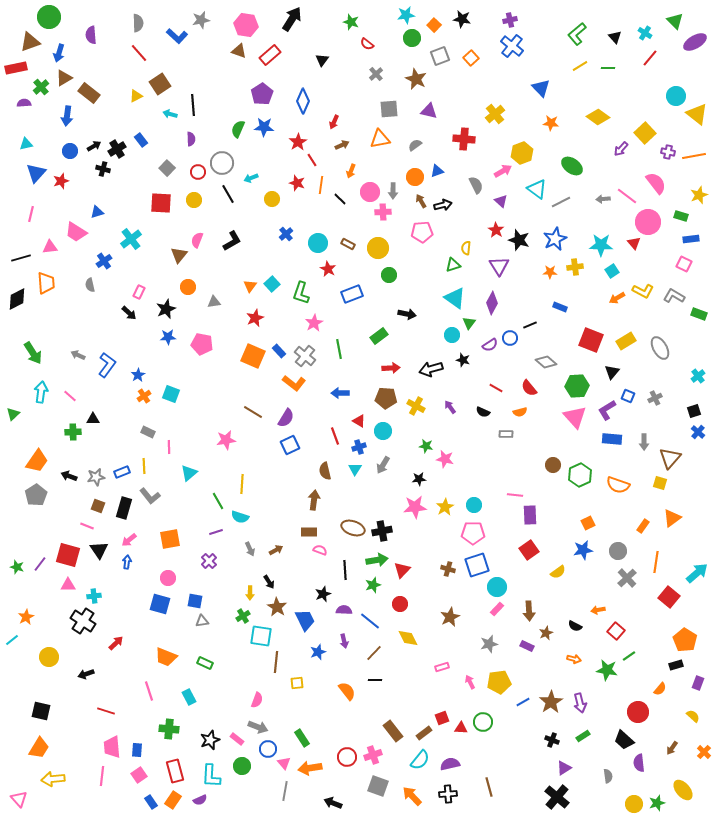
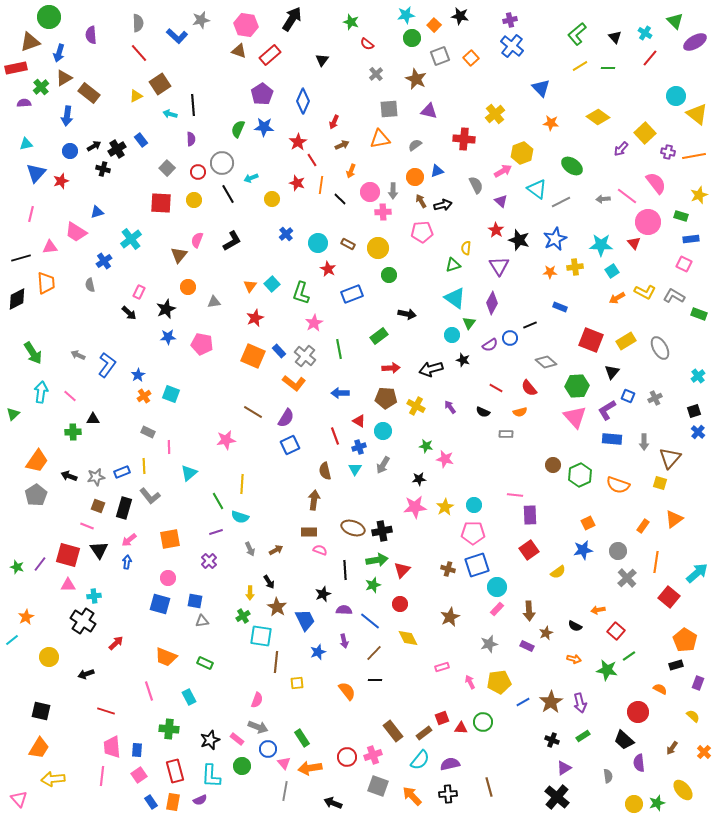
black star at (462, 19): moved 2 px left, 3 px up
yellow L-shape at (643, 291): moved 2 px right, 1 px down
orange triangle at (672, 518): moved 2 px right, 1 px down
orange semicircle at (660, 689): rotated 104 degrees counterclockwise
orange rectangle at (173, 800): moved 2 px down; rotated 24 degrees counterclockwise
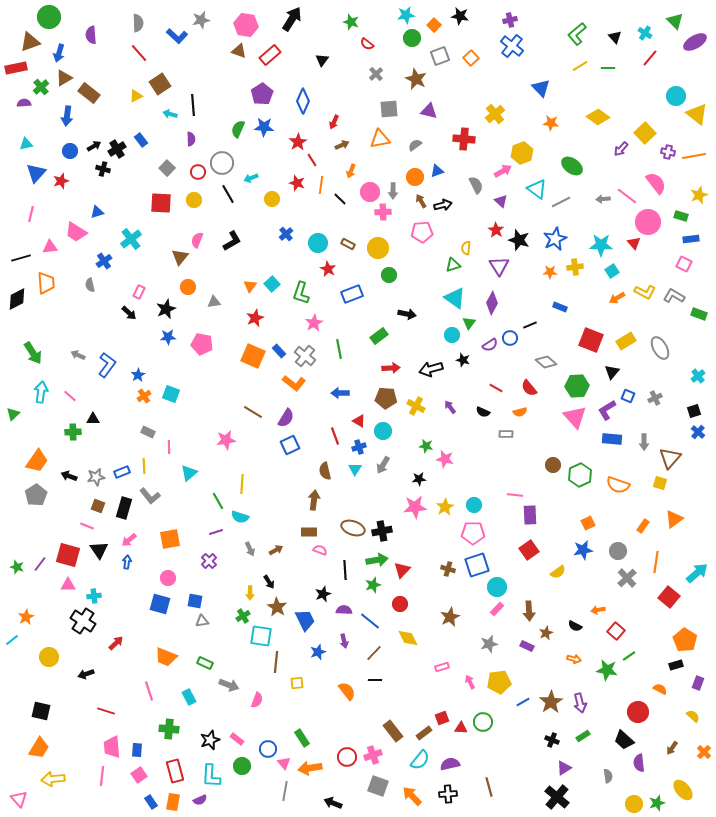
brown triangle at (179, 255): moved 1 px right, 2 px down
gray arrow at (258, 727): moved 29 px left, 42 px up
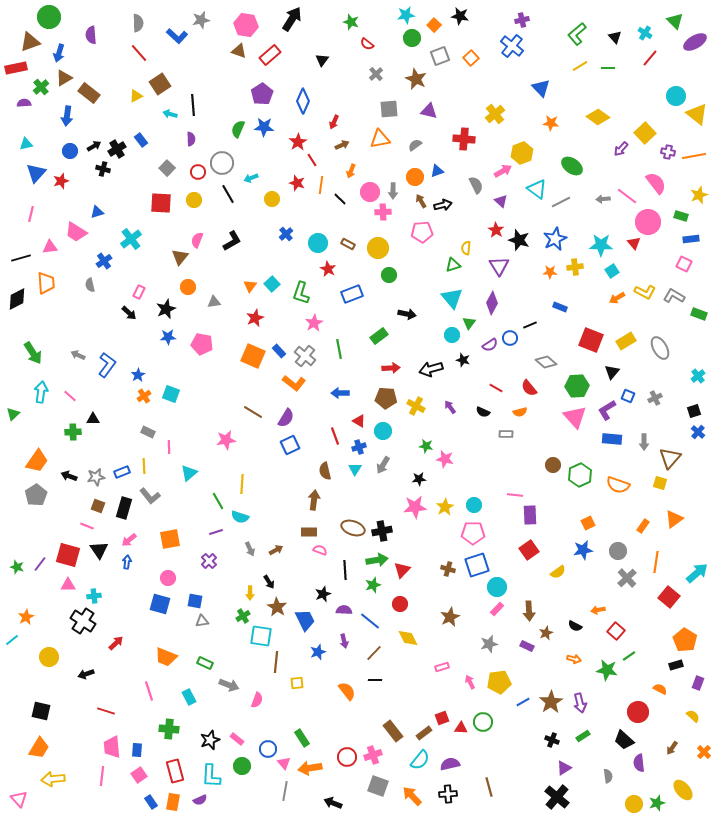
purple cross at (510, 20): moved 12 px right
cyan triangle at (455, 298): moved 3 px left; rotated 15 degrees clockwise
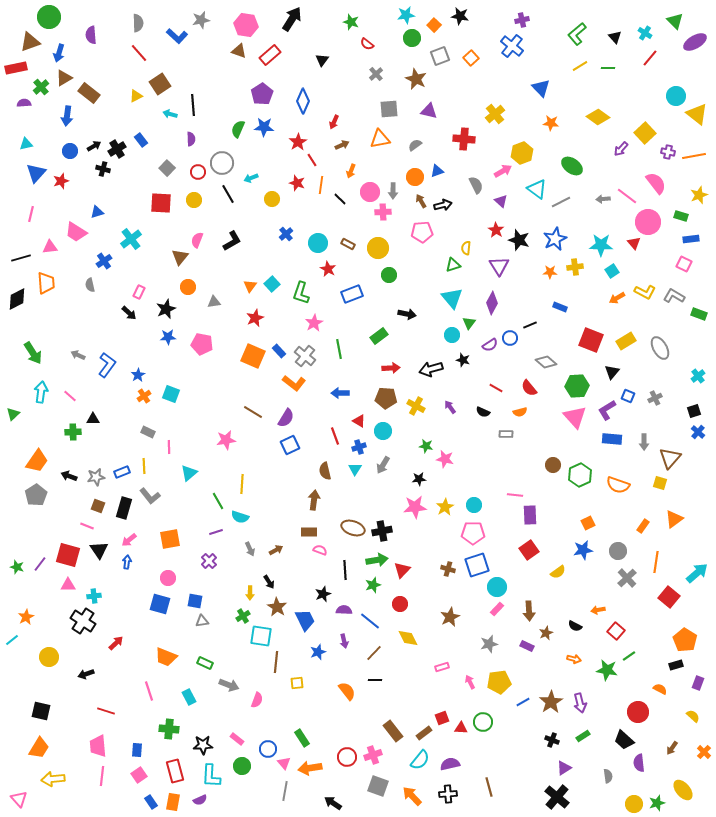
black star at (210, 740): moved 7 px left, 5 px down; rotated 18 degrees clockwise
pink trapezoid at (112, 747): moved 14 px left, 1 px up
black arrow at (333, 803): rotated 12 degrees clockwise
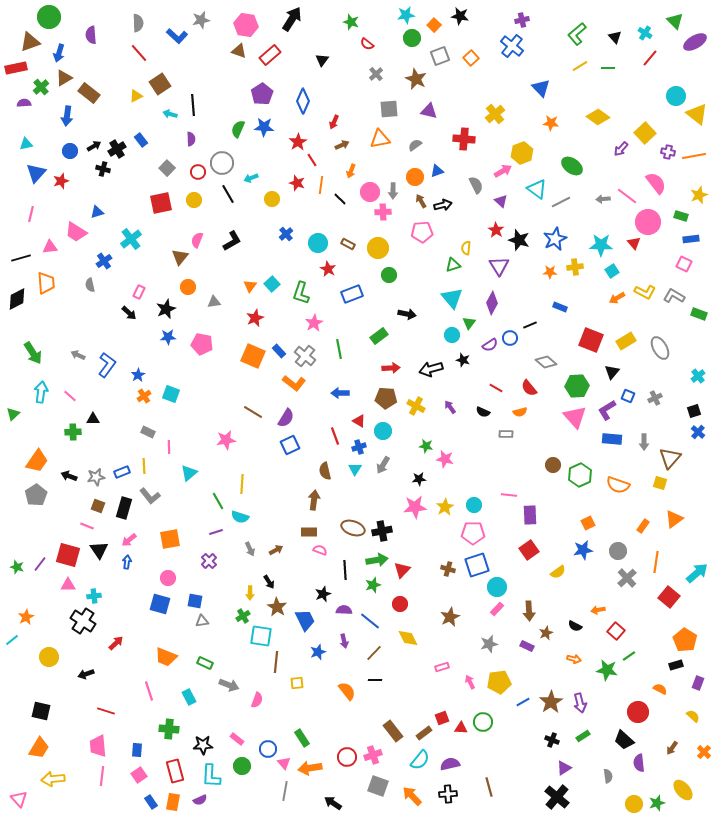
red square at (161, 203): rotated 15 degrees counterclockwise
pink line at (515, 495): moved 6 px left
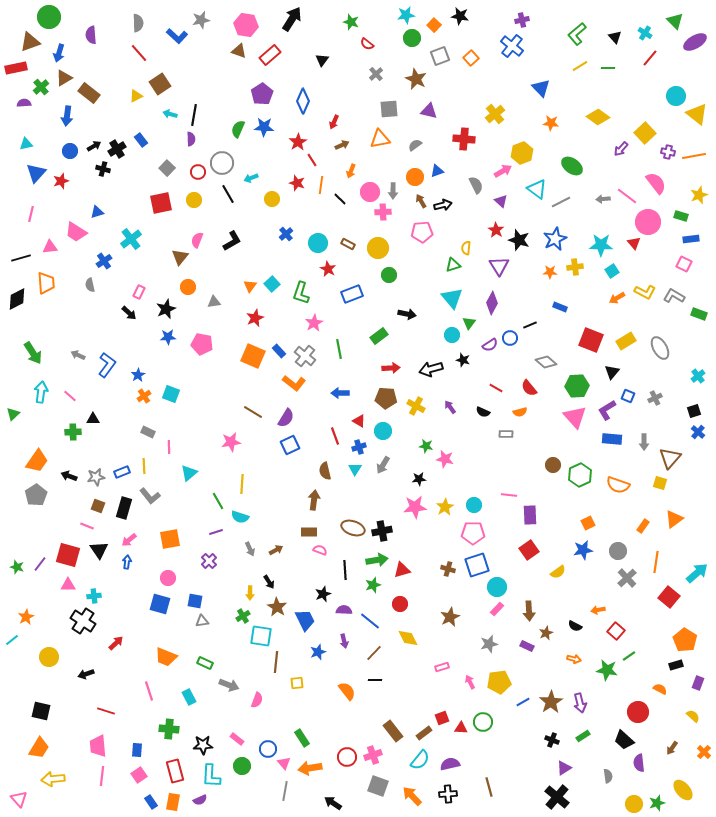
black line at (193, 105): moved 1 px right, 10 px down; rotated 15 degrees clockwise
pink star at (226, 440): moved 5 px right, 2 px down
red triangle at (402, 570): rotated 30 degrees clockwise
